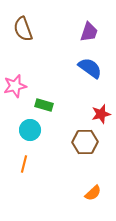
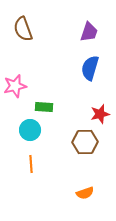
blue semicircle: rotated 110 degrees counterclockwise
green rectangle: moved 2 px down; rotated 12 degrees counterclockwise
red star: moved 1 px left
orange line: moved 7 px right; rotated 18 degrees counterclockwise
orange semicircle: moved 8 px left; rotated 24 degrees clockwise
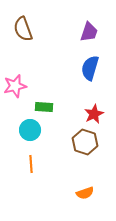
red star: moved 6 px left; rotated 12 degrees counterclockwise
brown hexagon: rotated 20 degrees clockwise
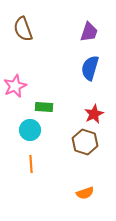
pink star: rotated 10 degrees counterclockwise
